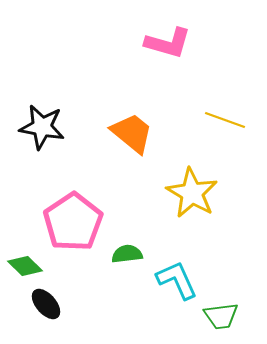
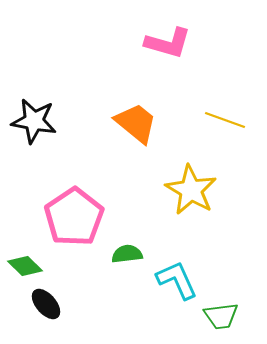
black star: moved 8 px left, 6 px up
orange trapezoid: moved 4 px right, 10 px up
yellow star: moved 1 px left, 3 px up
pink pentagon: moved 1 px right, 5 px up
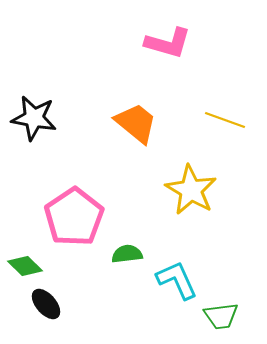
black star: moved 3 px up
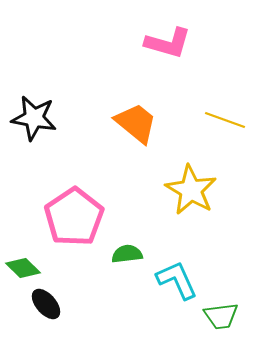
green diamond: moved 2 px left, 2 px down
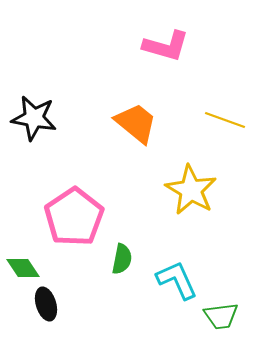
pink L-shape: moved 2 px left, 3 px down
green semicircle: moved 5 px left, 5 px down; rotated 108 degrees clockwise
green diamond: rotated 12 degrees clockwise
black ellipse: rotated 24 degrees clockwise
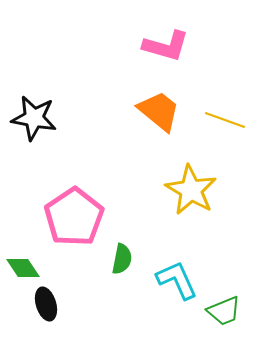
orange trapezoid: moved 23 px right, 12 px up
green trapezoid: moved 3 px right, 5 px up; rotated 15 degrees counterclockwise
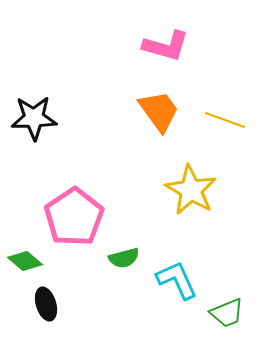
orange trapezoid: rotated 15 degrees clockwise
black star: rotated 12 degrees counterclockwise
green semicircle: moved 2 px right, 1 px up; rotated 64 degrees clockwise
green diamond: moved 2 px right, 7 px up; rotated 16 degrees counterclockwise
green trapezoid: moved 3 px right, 2 px down
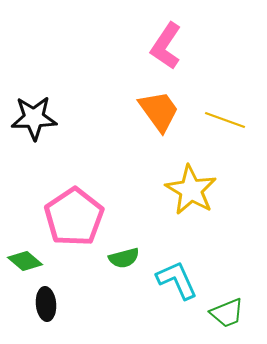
pink L-shape: rotated 108 degrees clockwise
black ellipse: rotated 12 degrees clockwise
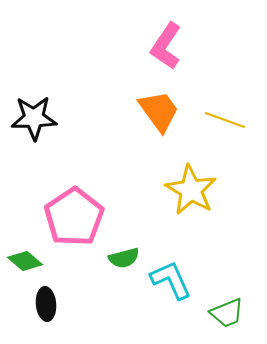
cyan L-shape: moved 6 px left
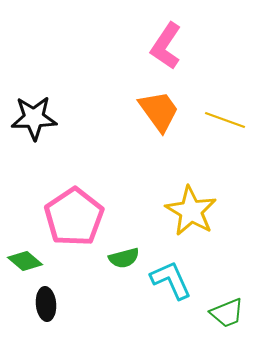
yellow star: moved 21 px down
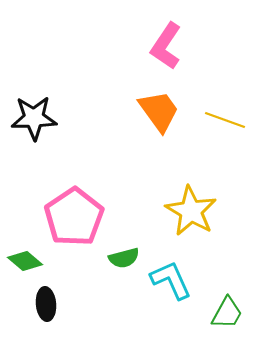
green trapezoid: rotated 39 degrees counterclockwise
